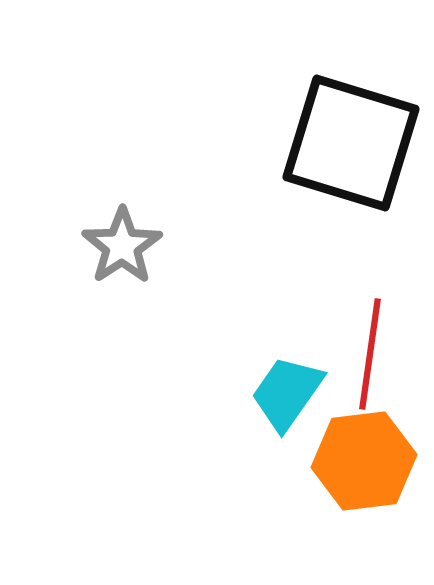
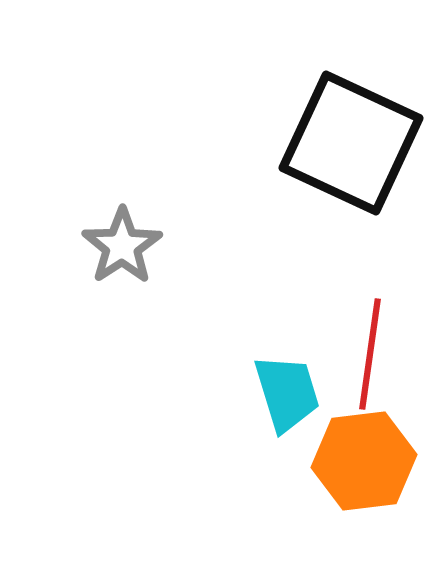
black square: rotated 8 degrees clockwise
cyan trapezoid: rotated 128 degrees clockwise
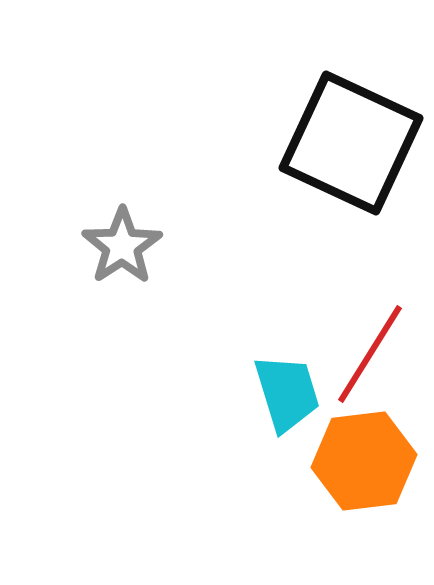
red line: rotated 24 degrees clockwise
